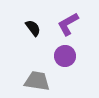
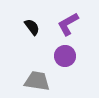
black semicircle: moved 1 px left, 1 px up
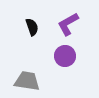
black semicircle: rotated 18 degrees clockwise
gray trapezoid: moved 10 px left
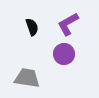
purple circle: moved 1 px left, 2 px up
gray trapezoid: moved 3 px up
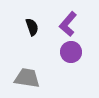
purple L-shape: rotated 20 degrees counterclockwise
purple circle: moved 7 px right, 2 px up
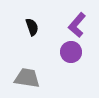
purple L-shape: moved 9 px right, 1 px down
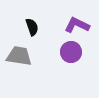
purple L-shape: rotated 75 degrees clockwise
gray trapezoid: moved 8 px left, 22 px up
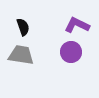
black semicircle: moved 9 px left
gray trapezoid: moved 2 px right, 1 px up
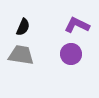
black semicircle: rotated 42 degrees clockwise
purple circle: moved 2 px down
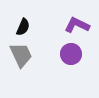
gray trapezoid: rotated 56 degrees clockwise
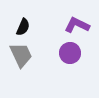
purple circle: moved 1 px left, 1 px up
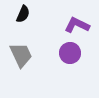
black semicircle: moved 13 px up
